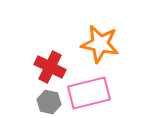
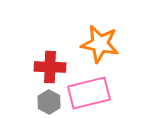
red cross: rotated 24 degrees counterclockwise
gray hexagon: rotated 15 degrees clockwise
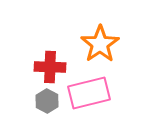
orange star: rotated 27 degrees clockwise
gray hexagon: moved 2 px left, 1 px up
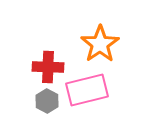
red cross: moved 2 px left
pink rectangle: moved 2 px left, 3 px up
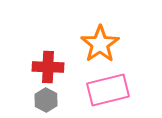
pink rectangle: moved 21 px right
gray hexagon: moved 1 px left, 1 px up
